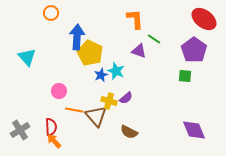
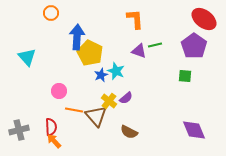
green line: moved 1 px right, 6 px down; rotated 48 degrees counterclockwise
purple pentagon: moved 4 px up
yellow cross: rotated 21 degrees clockwise
gray cross: moved 1 px left; rotated 18 degrees clockwise
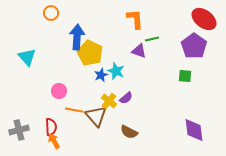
green line: moved 3 px left, 6 px up
purple diamond: rotated 15 degrees clockwise
orange arrow: rotated 14 degrees clockwise
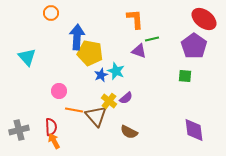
yellow pentagon: rotated 15 degrees counterclockwise
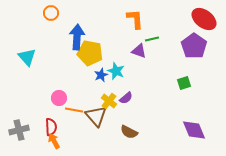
green square: moved 1 px left, 7 px down; rotated 24 degrees counterclockwise
pink circle: moved 7 px down
purple diamond: rotated 15 degrees counterclockwise
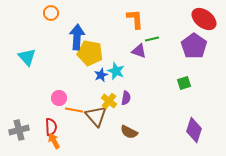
purple semicircle: rotated 40 degrees counterclockwise
purple diamond: rotated 40 degrees clockwise
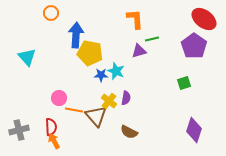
blue arrow: moved 1 px left, 2 px up
purple triangle: rotated 35 degrees counterclockwise
blue star: rotated 24 degrees clockwise
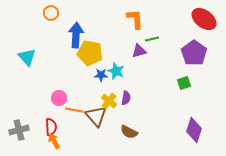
purple pentagon: moved 7 px down
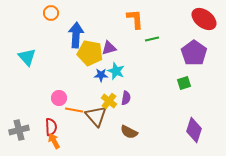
purple triangle: moved 30 px left, 3 px up
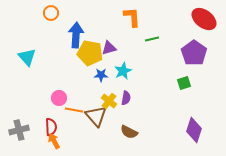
orange L-shape: moved 3 px left, 2 px up
cyan star: moved 7 px right; rotated 24 degrees clockwise
